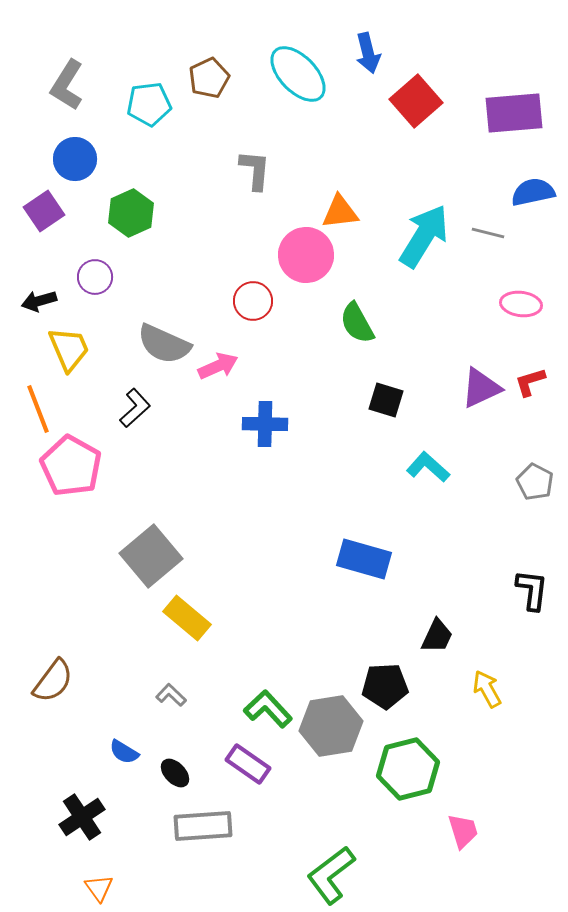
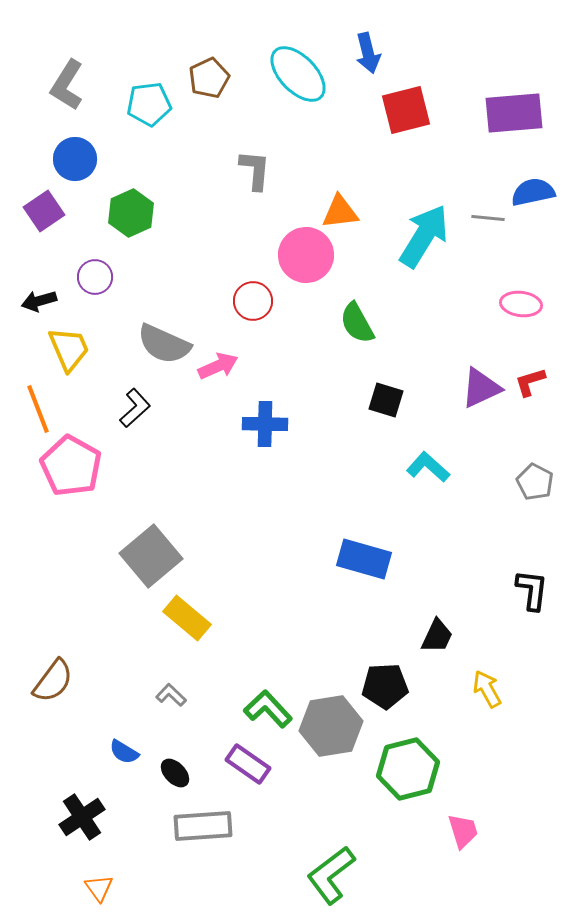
red square at (416, 101): moved 10 px left, 9 px down; rotated 27 degrees clockwise
gray line at (488, 233): moved 15 px up; rotated 8 degrees counterclockwise
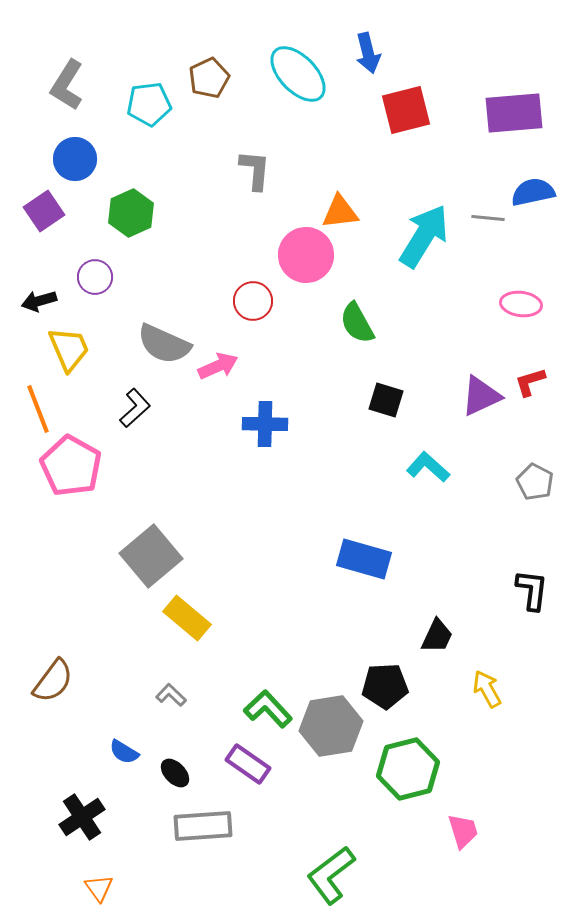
purple triangle at (481, 388): moved 8 px down
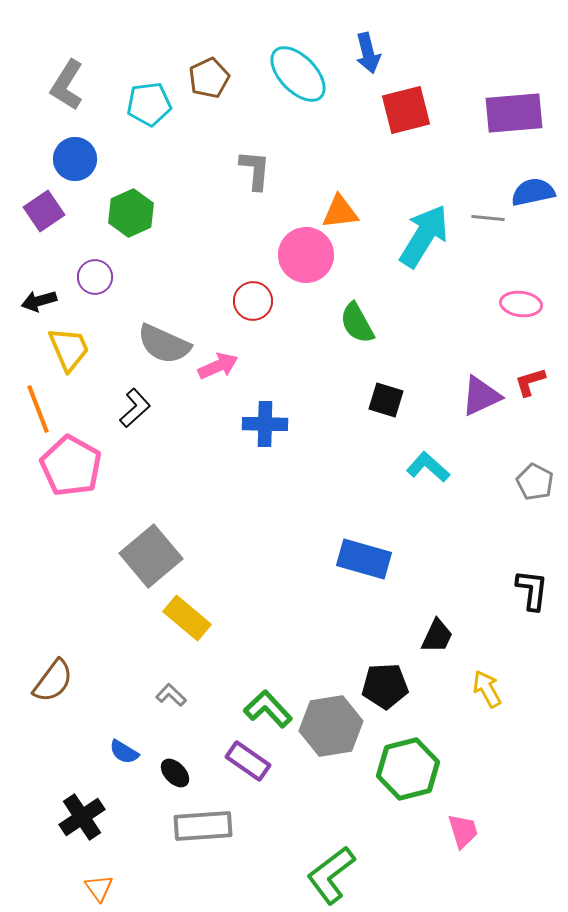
purple rectangle at (248, 764): moved 3 px up
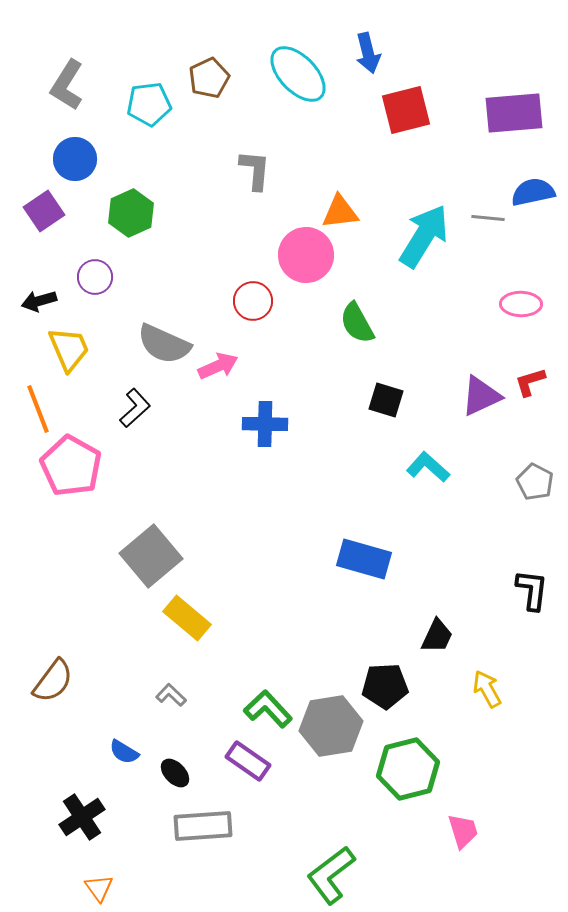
pink ellipse at (521, 304): rotated 6 degrees counterclockwise
